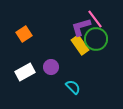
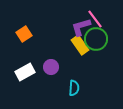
cyan semicircle: moved 1 px right, 1 px down; rotated 49 degrees clockwise
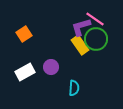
pink line: rotated 18 degrees counterclockwise
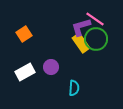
yellow rectangle: moved 1 px right, 2 px up
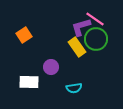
orange square: moved 1 px down
yellow rectangle: moved 4 px left, 4 px down
white rectangle: moved 4 px right, 10 px down; rotated 30 degrees clockwise
cyan semicircle: rotated 77 degrees clockwise
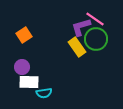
purple circle: moved 29 px left
cyan semicircle: moved 30 px left, 5 px down
